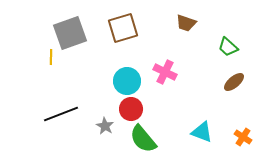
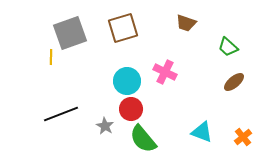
orange cross: rotated 18 degrees clockwise
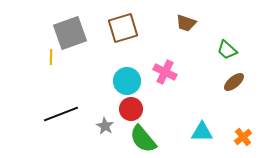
green trapezoid: moved 1 px left, 3 px down
cyan triangle: rotated 20 degrees counterclockwise
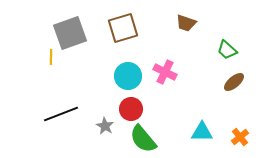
cyan circle: moved 1 px right, 5 px up
orange cross: moved 3 px left
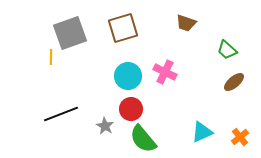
cyan triangle: rotated 25 degrees counterclockwise
